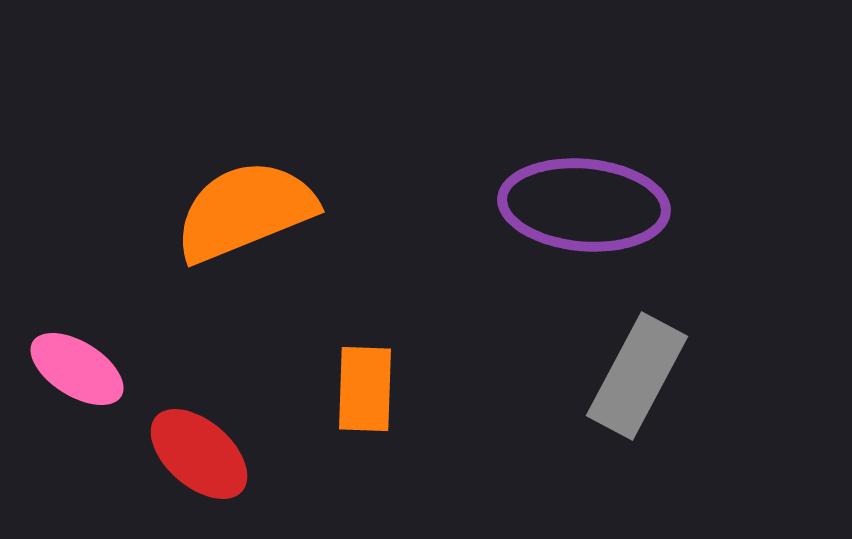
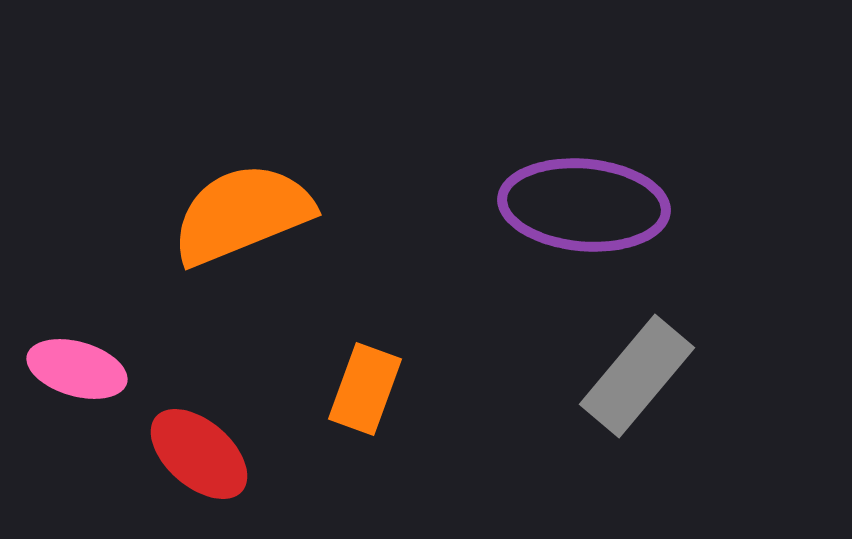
orange semicircle: moved 3 px left, 3 px down
pink ellipse: rotated 16 degrees counterclockwise
gray rectangle: rotated 12 degrees clockwise
orange rectangle: rotated 18 degrees clockwise
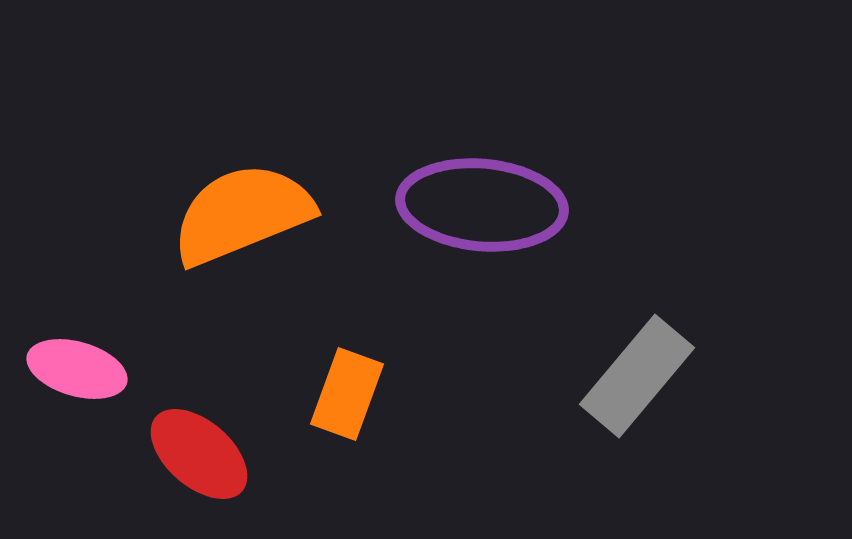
purple ellipse: moved 102 px left
orange rectangle: moved 18 px left, 5 px down
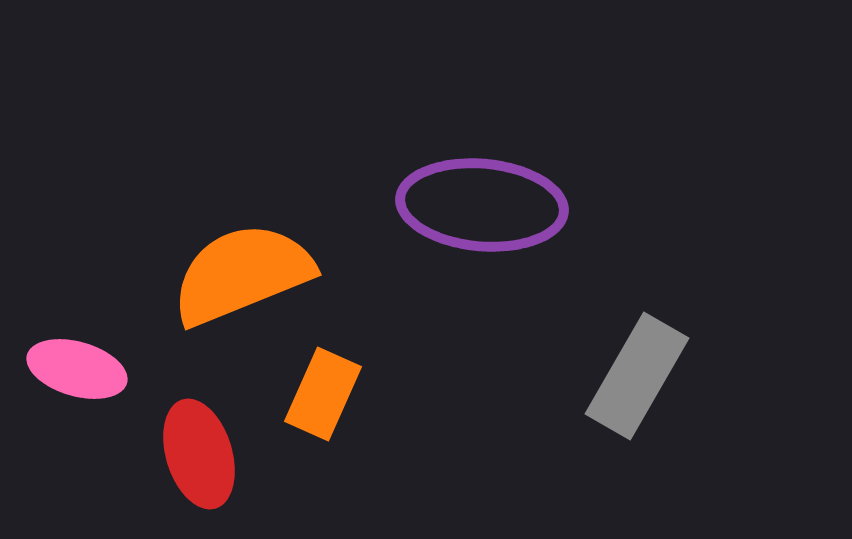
orange semicircle: moved 60 px down
gray rectangle: rotated 10 degrees counterclockwise
orange rectangle: moved 24 px left; rotated 4 degrees clockwise
red ellipse: rotated 32 degrees clockwise
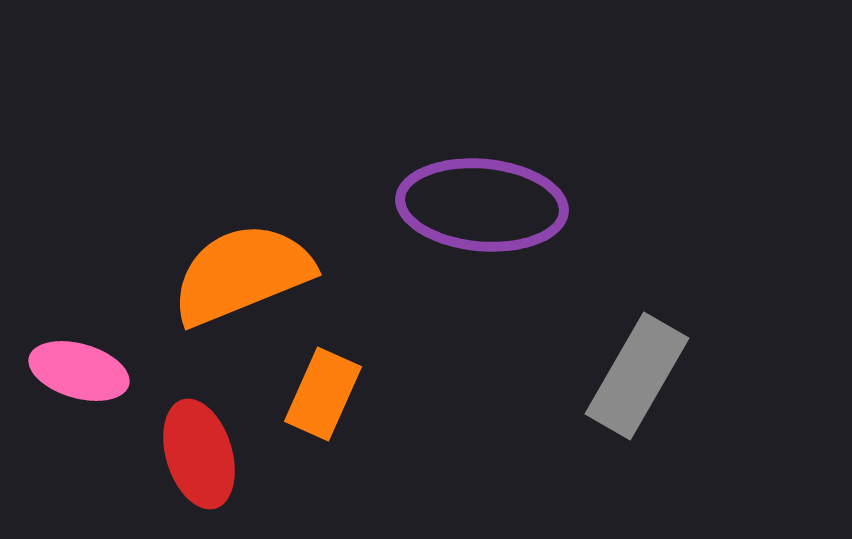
pink ellipse: moved 2 px right, 2 px down
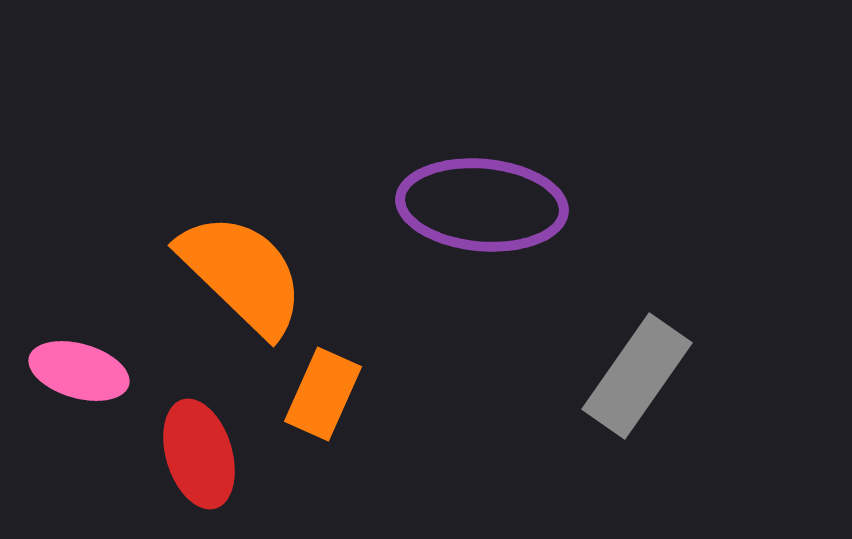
orange semicircle: rotated 66 degrees clockwise
gray rectangle: rotated 5 degrees clockwise
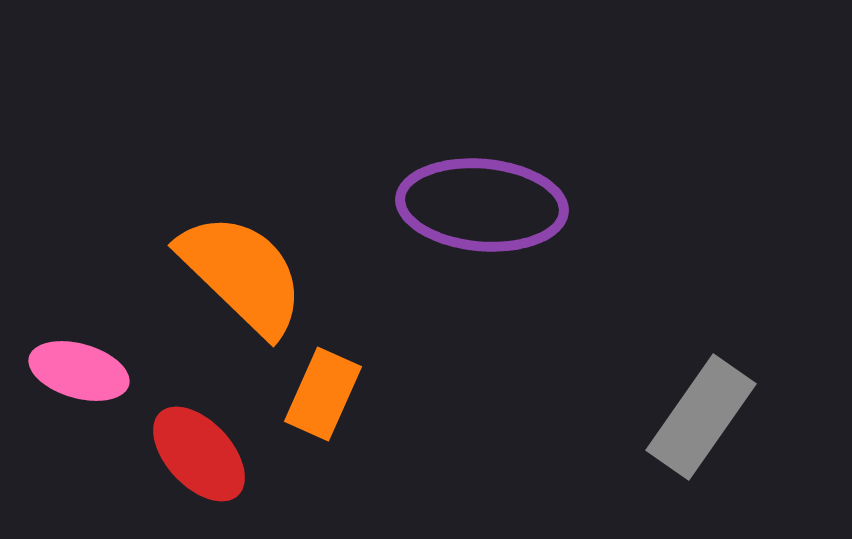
gray rectangle: moved 64 px right, 41 px down
red ellipse: rotated 26 degrees counterclockwise
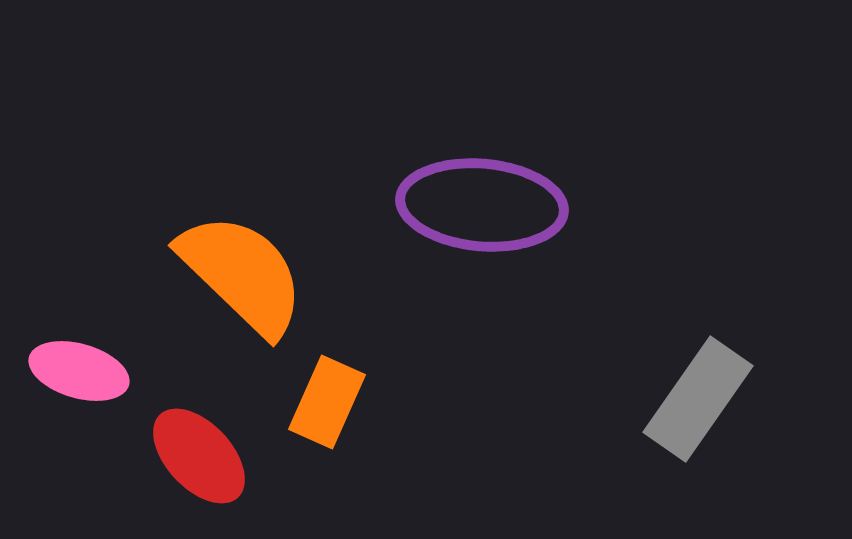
orange rectangle: moved 4 px right, 8 px down
gray rectangle: moved 3 px left, 18 px up
red ellipse: moved 2 px down
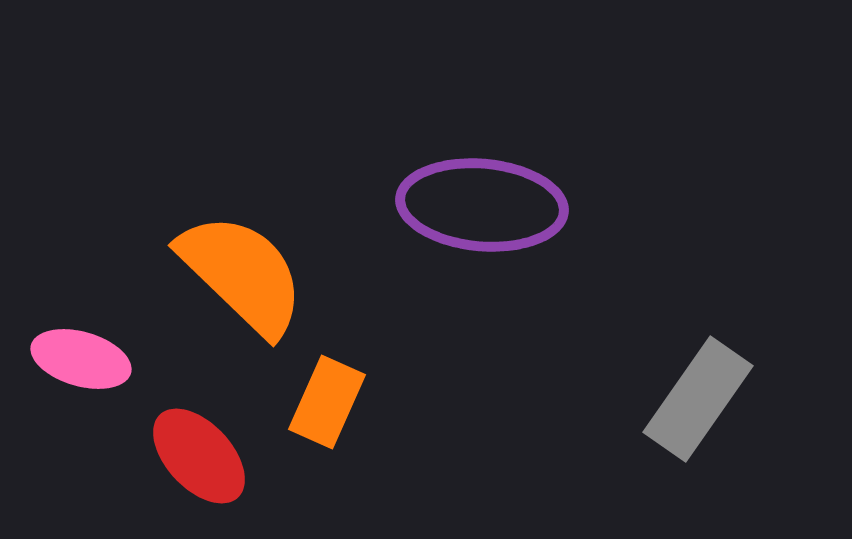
pink ellipse: moved 2 px right, 12 px up
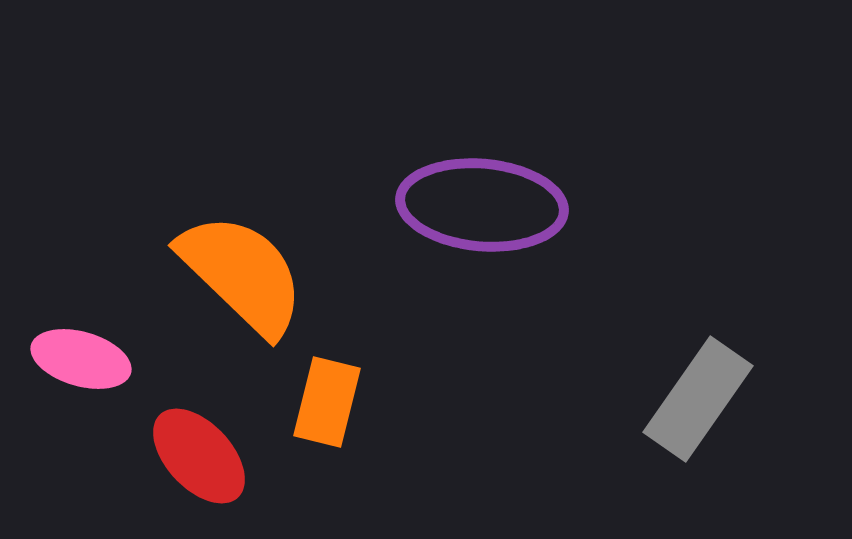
orange rectangle: rotated 10 degrees counterclockwise
